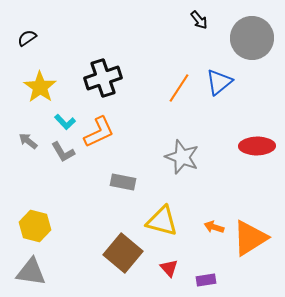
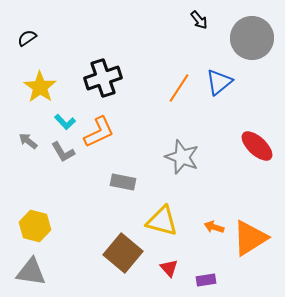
red ellipse: rotated 44 degrees clockwise
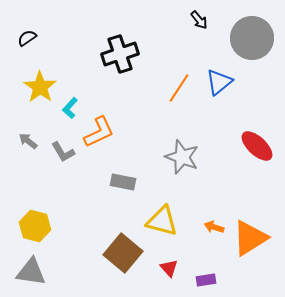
black cross: moved 17 px right, 24 px up
cyan L-shape: moved 5 px right, 14 px up; rotated 85 degrees clockwise
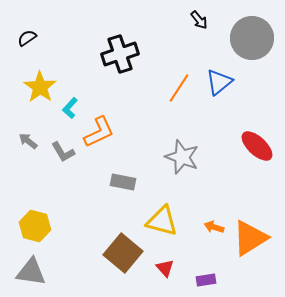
red triangle: moved 4 px left
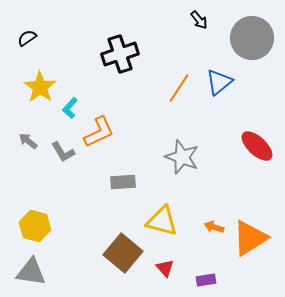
gray rectangle: rotated 15 degrees counterclockwise
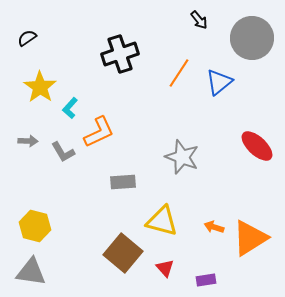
orange line: moved 15 px up
gray arrow: rotated 144 degrees clockwise
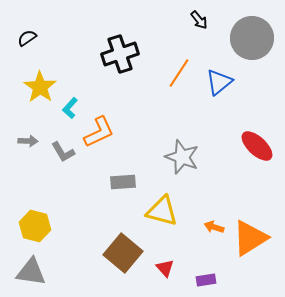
yellow triangle: moved 10 px up
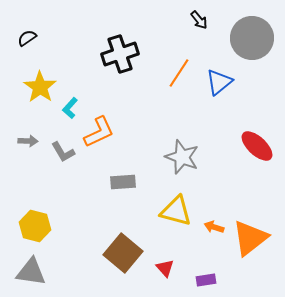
yellow triangle: moved 14 px right
orange triangle: rotated 6 degrees counterclockwise
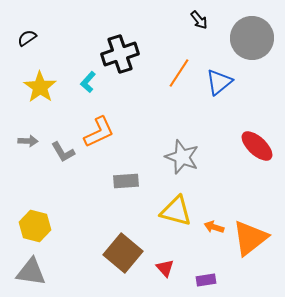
cyan L-shape: moved 18 px right, 26 px up
gray rectangle: moved 3 px right, 1 px up
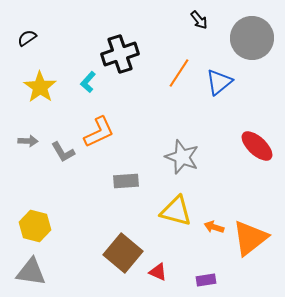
red triangle: moved 7 px left, 4 px down; rotated 24 degrees counterclockwise
